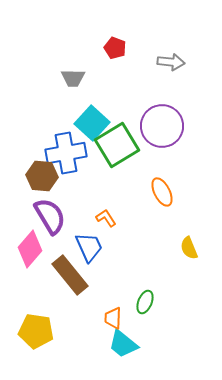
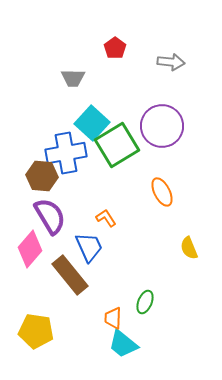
red pentagon: rotated 15 degrees clockwise
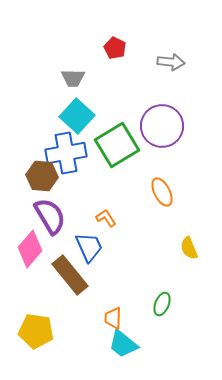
red pentagon: rotated 10 degrees counterclockwise
cyan square: moved 15 px left, 7 px up
green ellipse: moved 17 px right, 2 px down
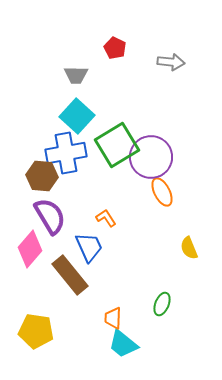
gray trapezoid: moved 3 px right, 3 px up
purple circle: moved 11 px left, 31 px down
